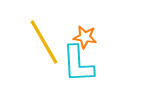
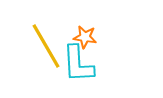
yellow line: moved 2 px right, 4 px down
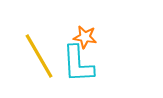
yellow line: moved 7 px left, 10 px down
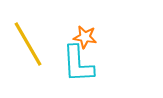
yellow line: moved 11 px left, 12 px up
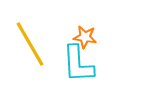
yellow line: moved 2 px right
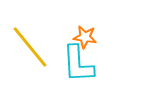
yellow line: moved 3 px down; rotated 9 degrees counterclockwise
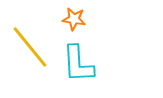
orange star: moved 11 px left, 18 px up
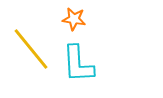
yellow line: moved 1 px right, 2 px down
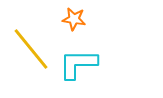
cyan L-shape: rotated 93 degrees clockwise
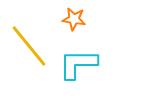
yellow line: moved 2 px left, 3 px up
